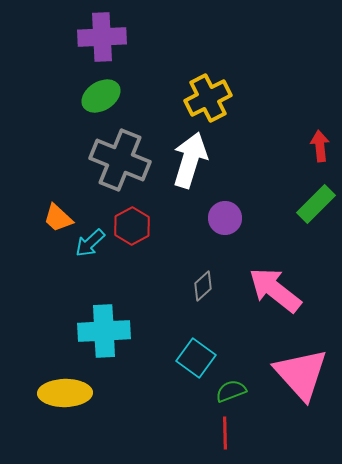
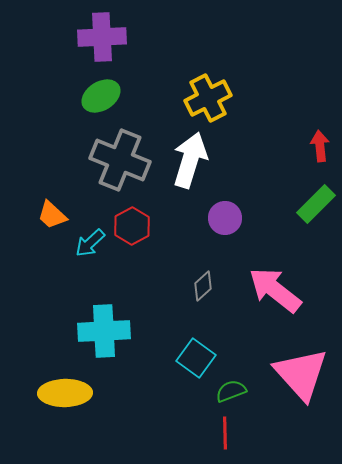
orange trapezoid: moved 6 px left, 3 px up
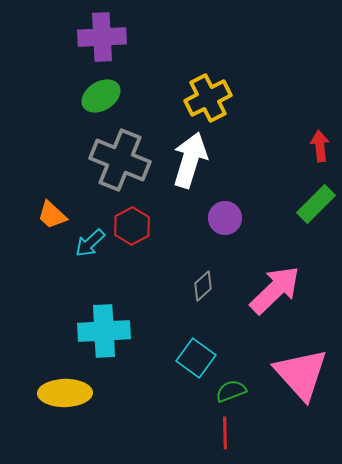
pink arrow: rotated 98 degrees clockwise
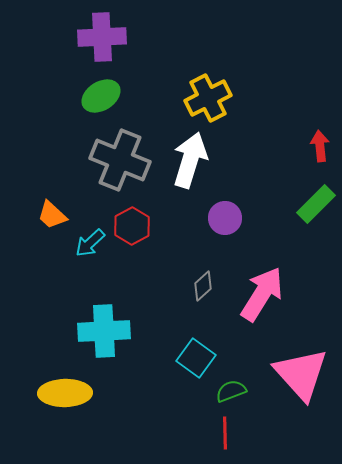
pink arrow: moved 13 px left, 4 px down; rotated 14 degrees counterclockwise
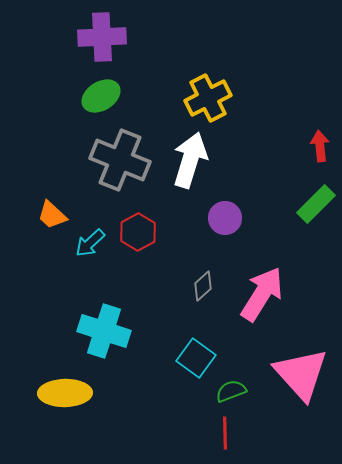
red hexagon: moved 6 px right, 6 px down
cyan cross: rotated 21 degrees clockwise
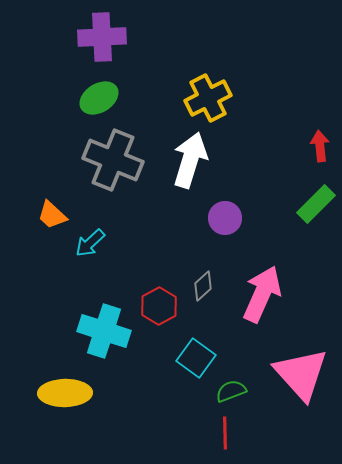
green ellipse: moved 2 px left, 2 px down
gray cross: moved 7 px left
red hexagon: moved 21 px right, 74 px down
pink arrow: rotated 8 degrees counterclockwise
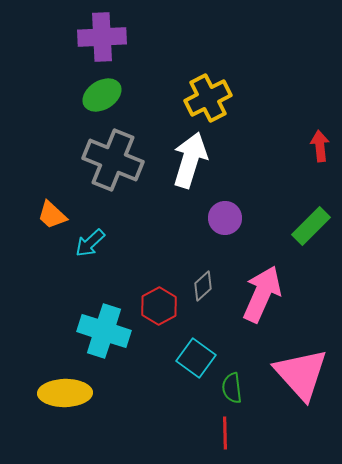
green ellipse: moved 3 px right, 3 px up
green rectangle: moved 5 px left, 22 px down
green semicircle: moved 1 px right, 3 px up; rotated 76 degrees counterclockwise
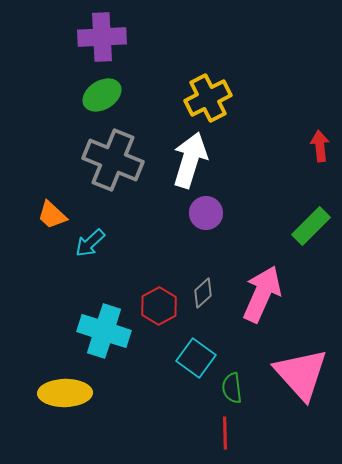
purple circle: moved 19 px left, 5 px up
gray diamond: moved 7 px down
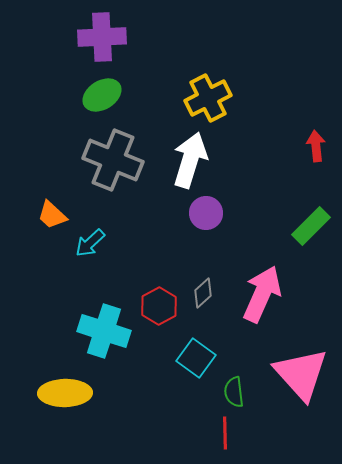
red arrow: moved 4 px left
green semicircle: moved 2 px right, 4 px down
